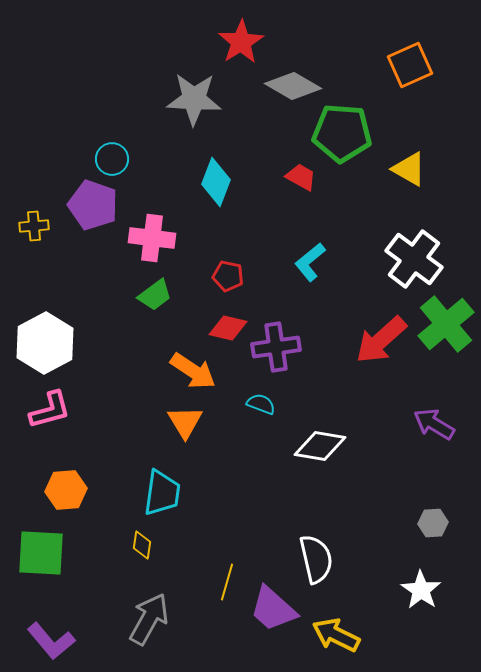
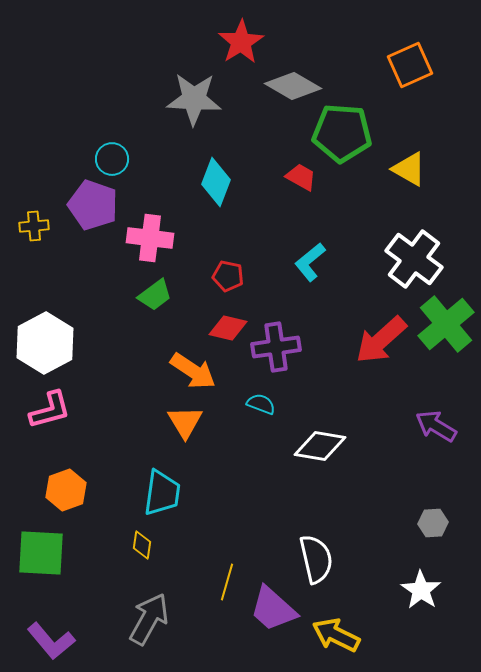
pink cross: moved 2 px left
purple arrow: moved 2 px right, 2 px down
orange hexagon: rotated 15 degrees counterclockwise
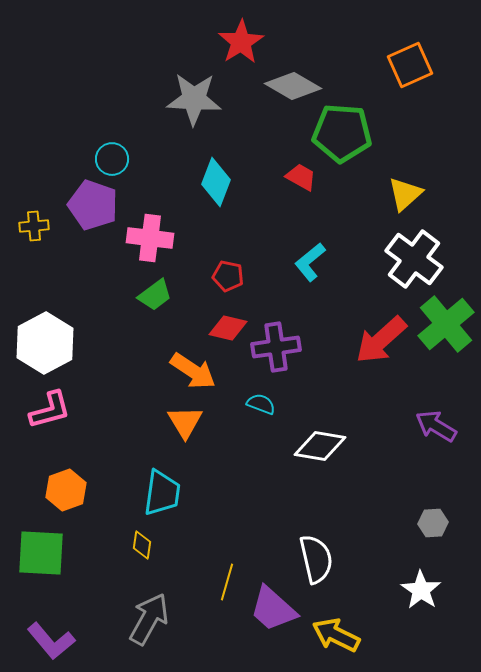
yellow triangle: moved 4 px left, 25 px down; rotated 48 degrees clockwise
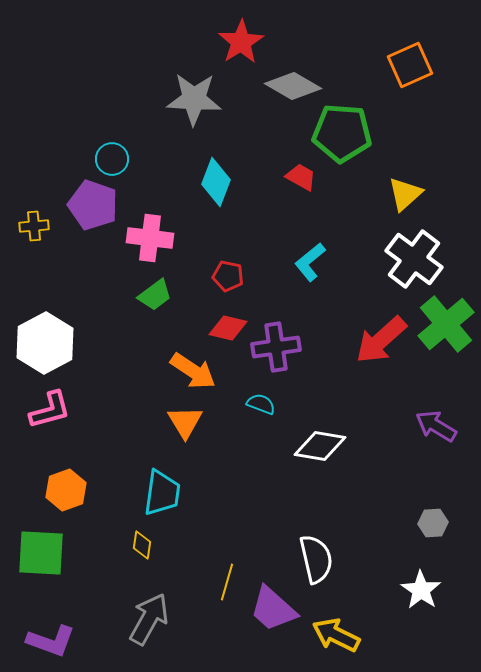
purple L-shape: rotated 30 degrees counterclockwise
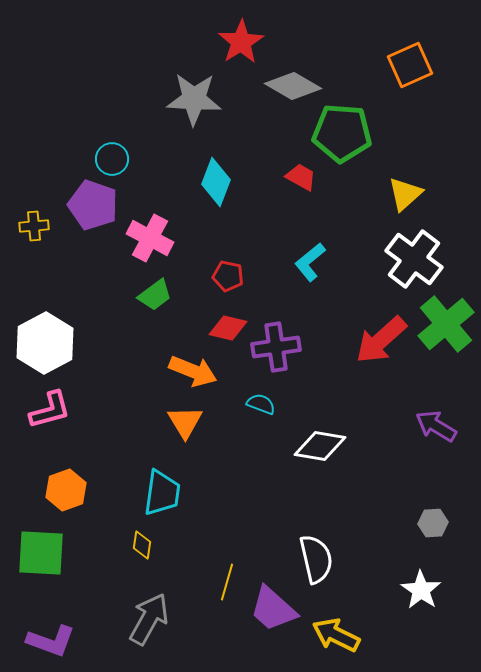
pink cross: rotated 21 degrees clockwise
orange arrow: rotated 12 degrees counterclockwise
